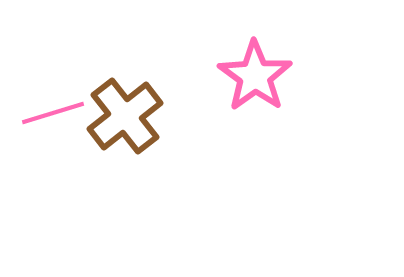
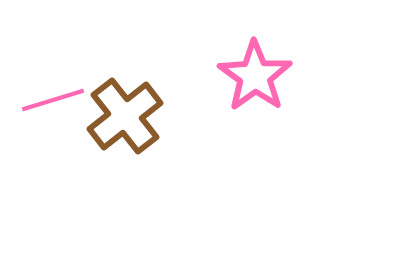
pink line: moved 13 px up
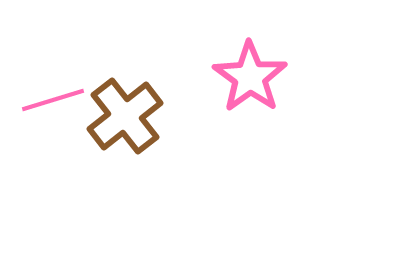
pink star: moved 5 px left, 1 px down
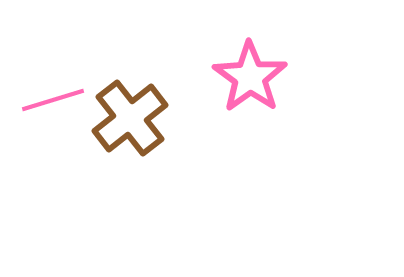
brown cross: moved 5 px right, 2 px down
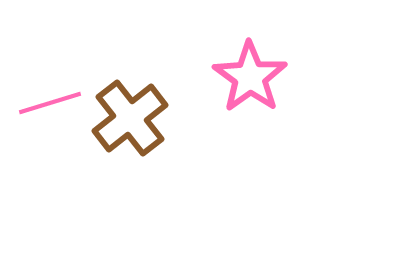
pink line: moved 3 px left, 3 px down
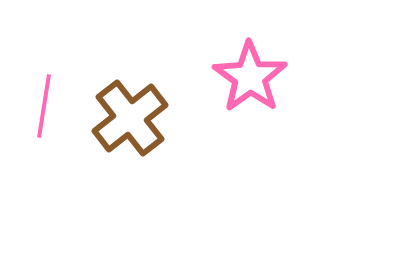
pink line: moved 6 px left, 3 px down; rotated 64 degrees counterclockwise
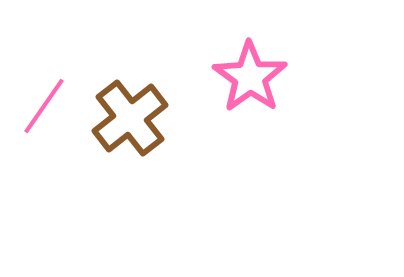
pink line: rotated 26 degrees clockwise
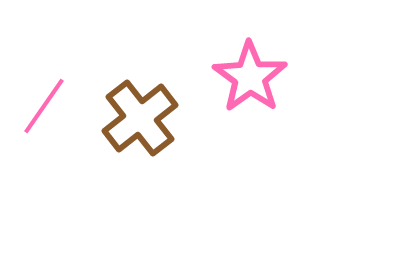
brown cross: moved 10 px right
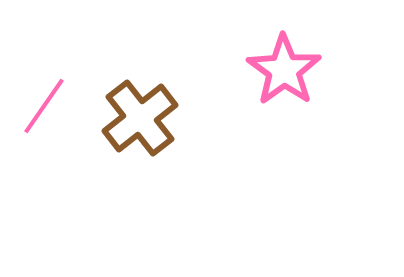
pink star: moved 34 px right, 7 px up
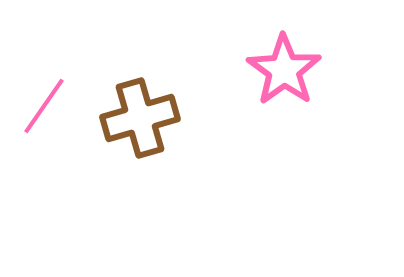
brown cross: rotated 22 degrees clockwise
